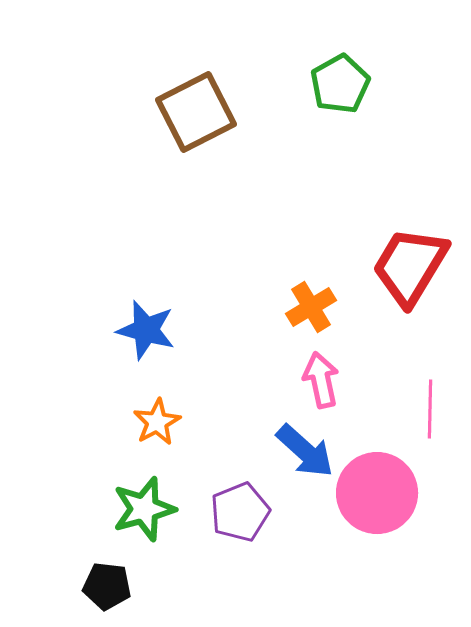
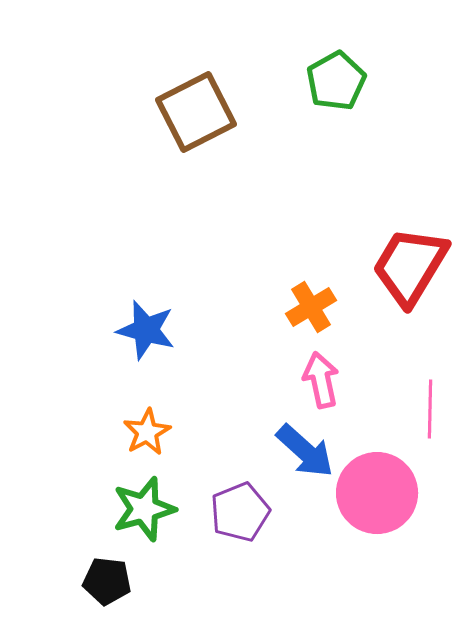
green pentagon: moved 4 px left, 3 px up
orange star: moved 10 px left, 10 px down
black pentagon: moved 5 px up
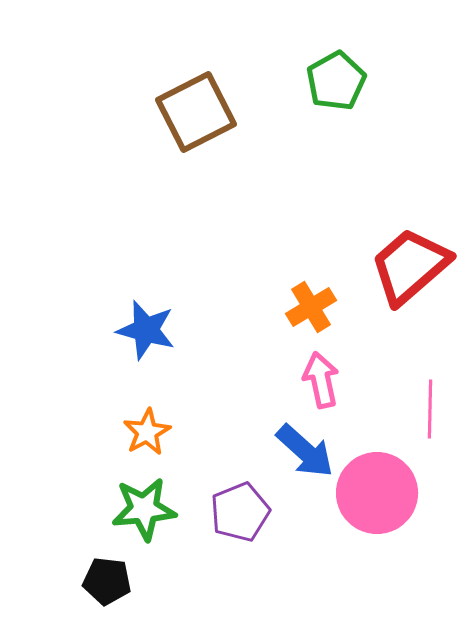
red trapezoid: rotated 18 degrees clockwise
green star: rotated 10 degrees clockwise
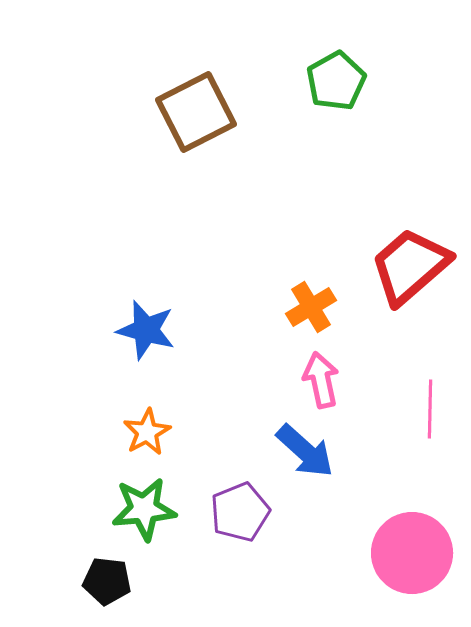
pink circle: moved 35 px right, 60 px down
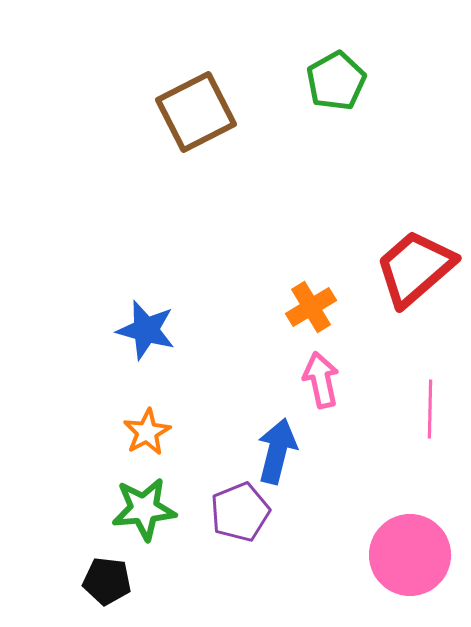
red trapezoid: moved 5 px right, 2 px down
blue arrow: moved 28 px left; rotated 118 degrees counterclockwise
pink circle: moved 2 px left, 2 px down
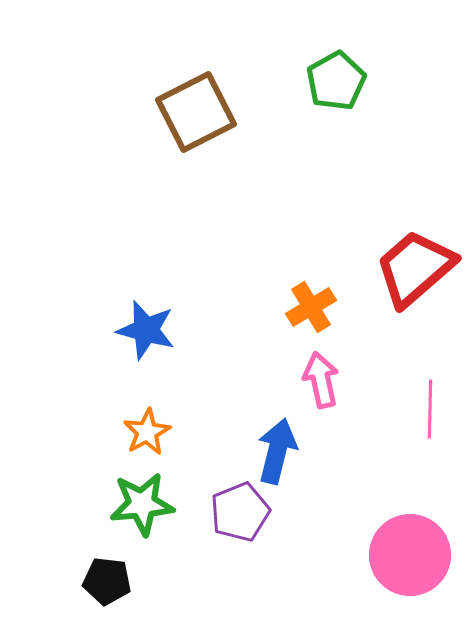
green star: moved 2 px left, 5 px up
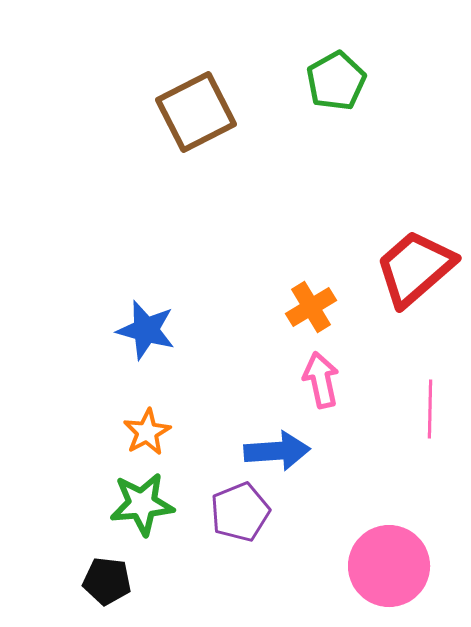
blue arrow: rotated 72 degrees clockwise
pink circle: moved 21 px left, 11 px down
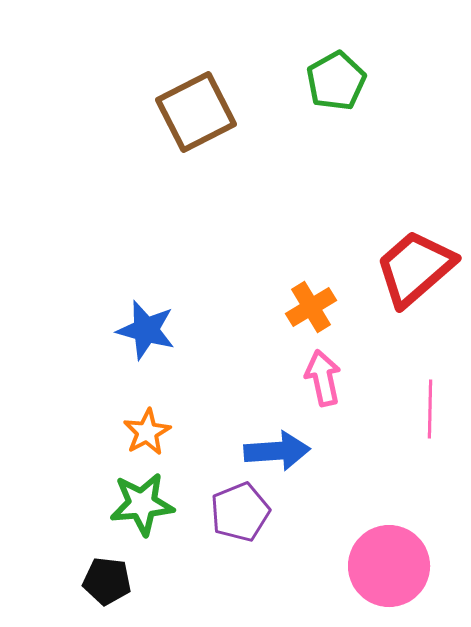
pink arrow: moved 2 px right, 2 px up
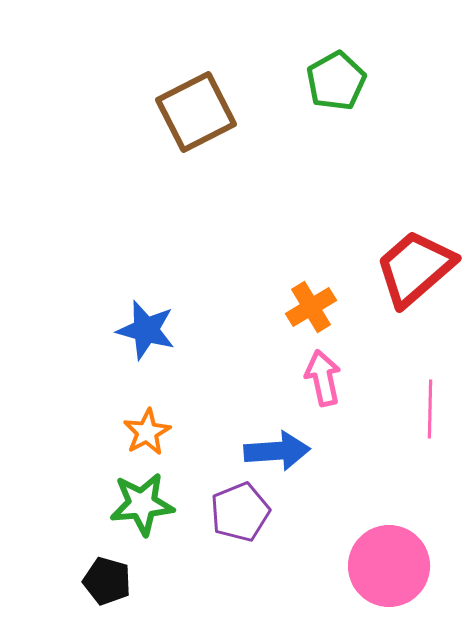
black pentagon: rotated 9 degrees clockwise
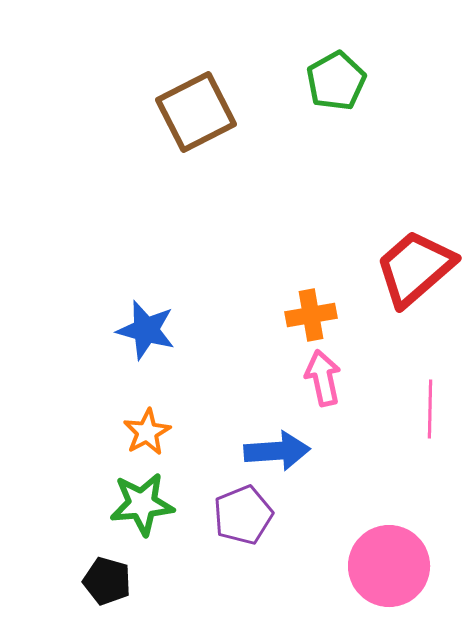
orange cross: moved 8 px down; rotated 21 degrees clockwise
purple pentagon: moved 3 px right, 3 px down
